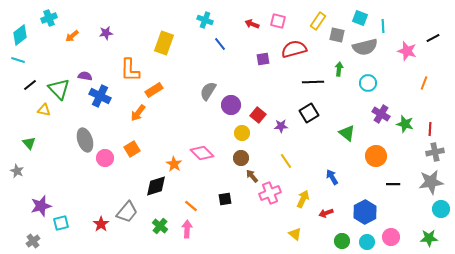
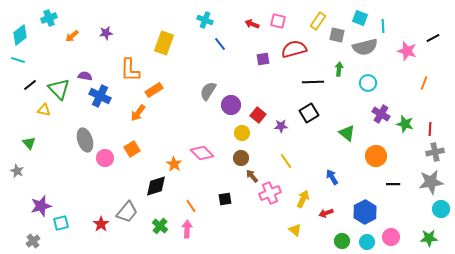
orange line at (191, 206): rotated 16 degrees clockwise
yellow triangle at (295, 234): moved 4 px up
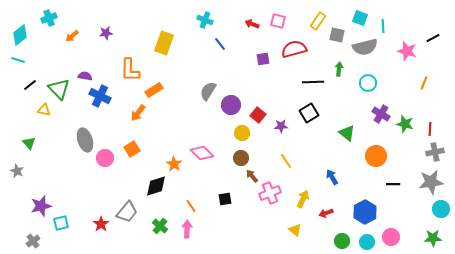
green star at (429, 238): moved 4 px right
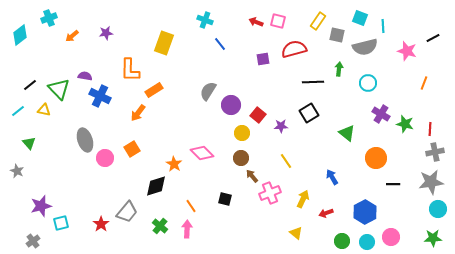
red arrow at (252, 24): moved 4 px right, 2 px up
cyan line at (18, 60): moved 51 px down; rotated 56 degrees counterclockwise
orange circle at (376, 156): moved 2 px down
black square at (225, 199): rotated 24 degrees clockwise
cyan circle at (441, 209): moved 3 px left
yellow triangle at (295, 230): moved 1 px right, 3 px down
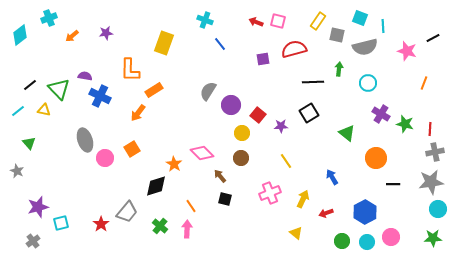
brown arrow at (252, 176): moved 32 px left
purple star at (41, 206): moved 3 px left, 1 px down
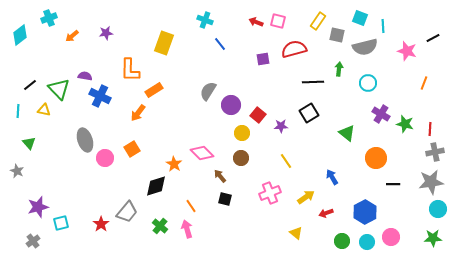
cyan line at (18, 111): rotated 48 degrees counterclockwise
yellow arrow at (303, 199): moved 3 px right, 2 px up; rotated 30 degrees clockwise
pink arrow at (187, 229): rotated 18 degrees counterclockwise
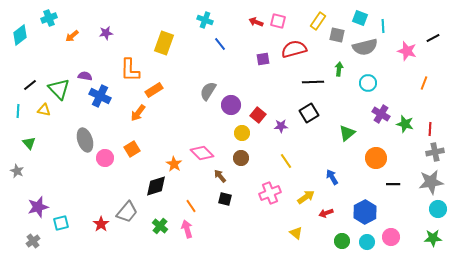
green triangle at (347, 133): rotated 42 degrees clockwise
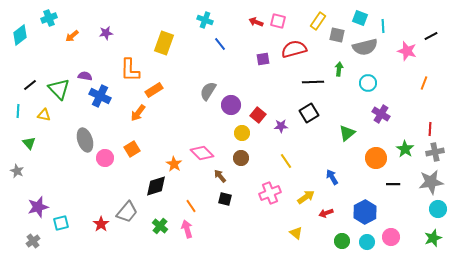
black line at (433, 38): moved 2 px left, 2 px up
yellow triangle at (44, 110): moved 5 px down
green star at (405, 124): moved 25 px down; rotated 18 degrees clockwise
green star at (433, 238): rotated 18 degrees counterclockwise
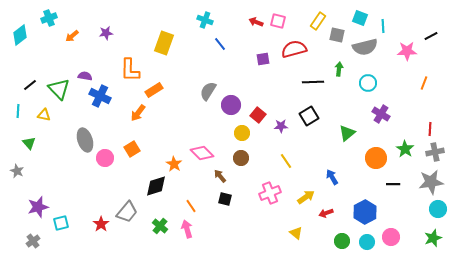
pink star at (407, 51): rotated 18 degrees counterclockwise
black square at (309, 113): moved 3 px down
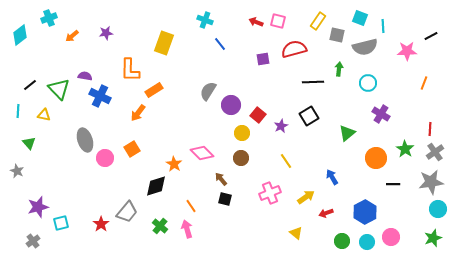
purple star at (281, 126): rotated 24 degrees counterclockwise
gray cross at (435, 152): rotated 24 degrees counterclockwise
brown arrow at (220, 176): moved 1 px right, 3 px down
